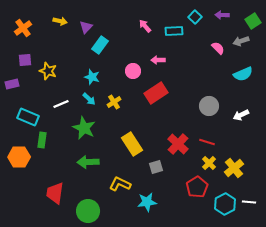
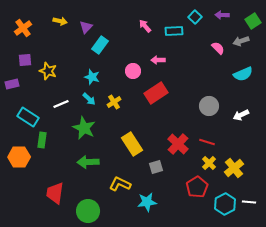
cyan rectangle at (28, 117): rotated 10 degrees clockwise
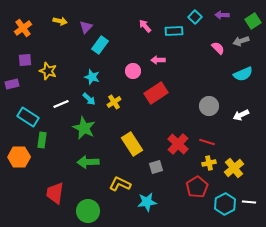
yellow cross at (209, 163): rotated 32 degrees clockwise
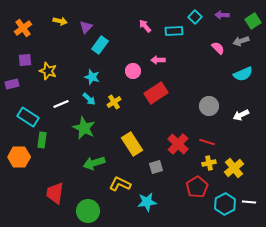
green arrow at (88, 162): moved 6 px right, 1 px down; rotated 15 degrees counterclockwise
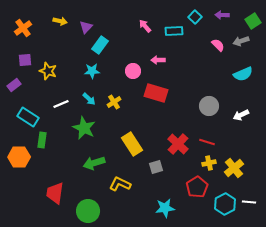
pink semicircle at (218, 48): moved 3 px up
cyan star at (92, 77): moved 6 px up; rotated 21 degrees counterclockwise
purple rectangle at (12, 84): moved 2 px right, 1 px down; rotated 24 degrees counterclockwise
red rectangle at (156, 93): rotated 50 degrees clockwise
cyan star at (147, 202): moved 18 px right, 6 px down
